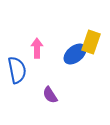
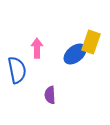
purple semicircle: rotated 30 degrees clockwise
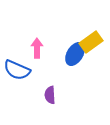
yellow rectangle: rotated 35 degrees clockwise
blue ellipse: rotated 20 degrees counterclockwise
blue semicircle: rotated 124 degrees clockwise
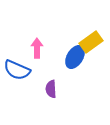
blue ellipse: moved 3 px down
purple semicircle: moved 1 px right, 6 px up
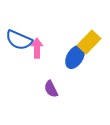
yellow rectangle: moved 2 px left; rotated 10 degrees counterclockwise
blue semicircle: moved 2 px right, 30 px up
purple semicircle: rotated 24 degrees counterclockwise
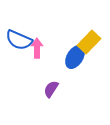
purple semicircle: rotated 60 degrees clockwise
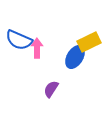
yellow rectangle: rotated 20 degrees clockwise
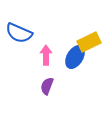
blue semicircle: moved 7 px up
pink arrow: moved 9 px right, 7 px down
purple semicircle: moved 4 px left, 3 px up; rotated 12 degrees counterclockwise
